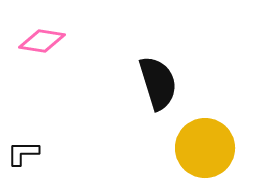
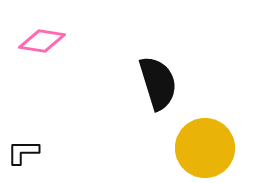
black L-shape: moved 1 px up
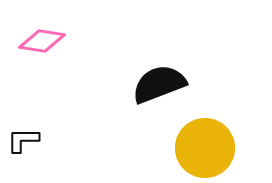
black semicircle: moved 1 px right, 1 px down; rotated 94 degrees counterclockwise
black L-shape: moved 12 px up
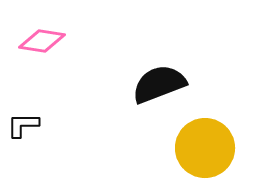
black L-shape: moved 15 px up
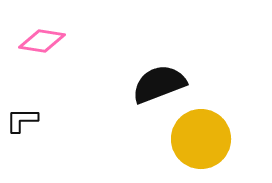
black L-shape: moved 1 px left, 5 px up
yellow circle: moved 4 px left, 9 px up
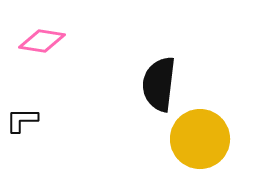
black semicircle: rotated 62 degrees counterclockwise
yellow circle: moved 1 px left
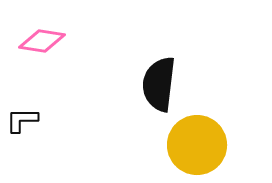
yellow circle: moved 3 px left, 6 px down
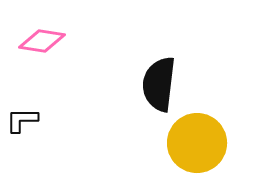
yellow circle: moved 2 px up
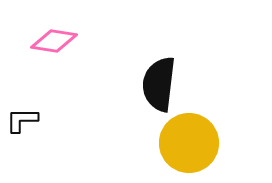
pink diamond: moved 12 px right
yellow circle: moved 8 px left
